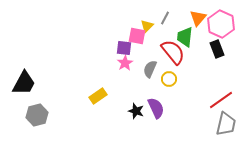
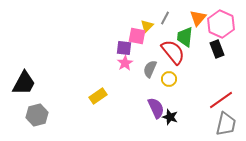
black star: moved 34 px right, 6 px down
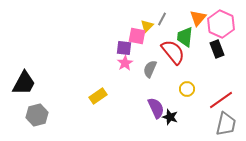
gray line: moved 3 px left, 1 px down
yellow circle: moved 18 px right, 10 px down
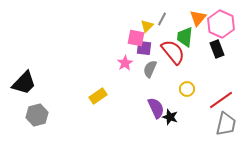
pink square: moved 1 px left, 2 px down
purple square: moved 20 px right
black trapezoid: rotated 16 degrees clockwise
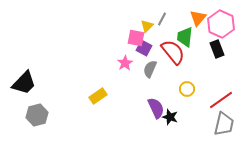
purple square: rotated 21 degrees clockwise
gray trapezoid: moved 2 px left
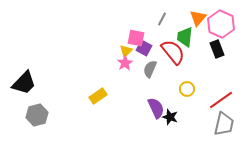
yellow triangle: moved 21 px left, 25 px down
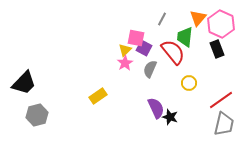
yellow triangle: moved 1 px left, 1 px up
yellow circle: moved 2 px right, 6 px up
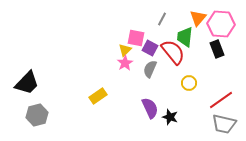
pink hexagon: rotated 20 degrees counterclockwise
purple square: moved 6 px right
black trapezoid: moved 3 px right
purple semicircle: moved 6 px left
gray trapezoid: rotated 90 degrees clockwise
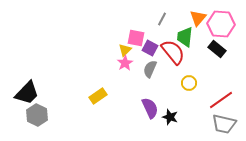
black rectangle: rotated 30 degrees counterclockwise
black trapezoid: moved 10 px down
gray hexagon: rotated 20 degrees counterclockwise
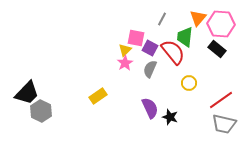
gray hexagon: moved 4 px right, 4 px up
